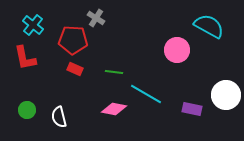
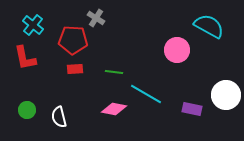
red rectangle: rotated 28 degrees counterclockwise
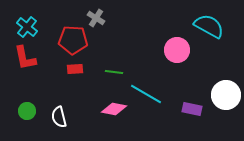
cyan cross: moved 6 px left, 2 px down
green circle: moved 1 px down
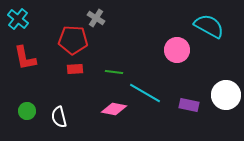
cyan cross: moved 9 px left, 8 px up
cyan line: moved 1 px left, 1 px up
purple rectangle: moved 3 px left, 4 px up
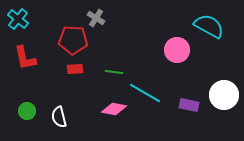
white circle: moved 2 px left
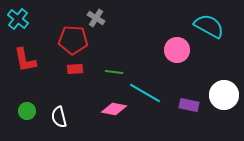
red L-shape: moved 2 px down
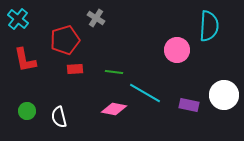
cyan semicircle: rotated 64 degrees clockwise
red pentagon: moved 8 px left; rotated 20 degrees counterclockwise
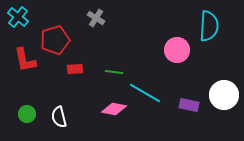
cyan cross: moved 2 px up
red pentagon: moved 10 px left
green circle: moved 3 px down
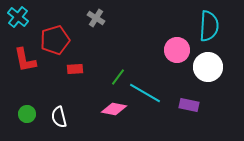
green line: moved 4 px right, 5 px down; rotated 60 degrees counterclockwise
white circle: moved 16 px left, 28 px up
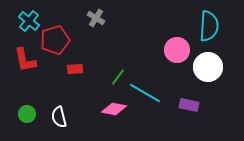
cyan cross: moved 11 px right, 4 px down
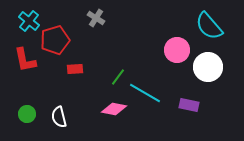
cyan semicircle: rotated 136 degrees clockwise
